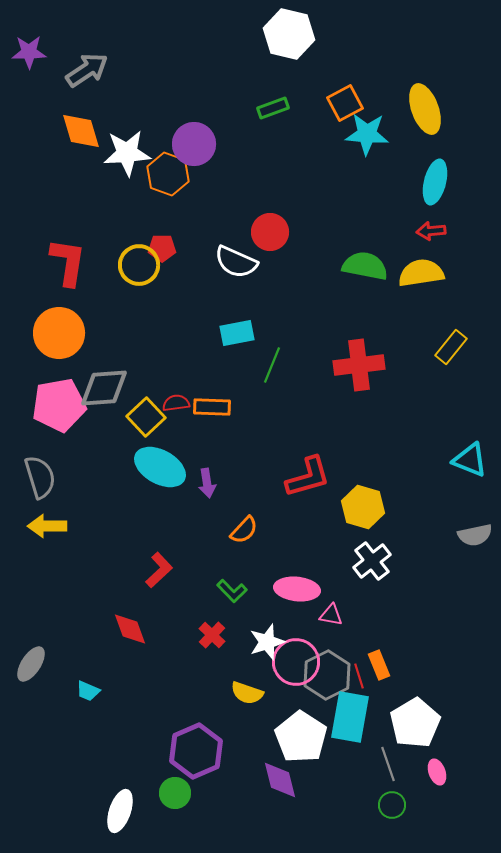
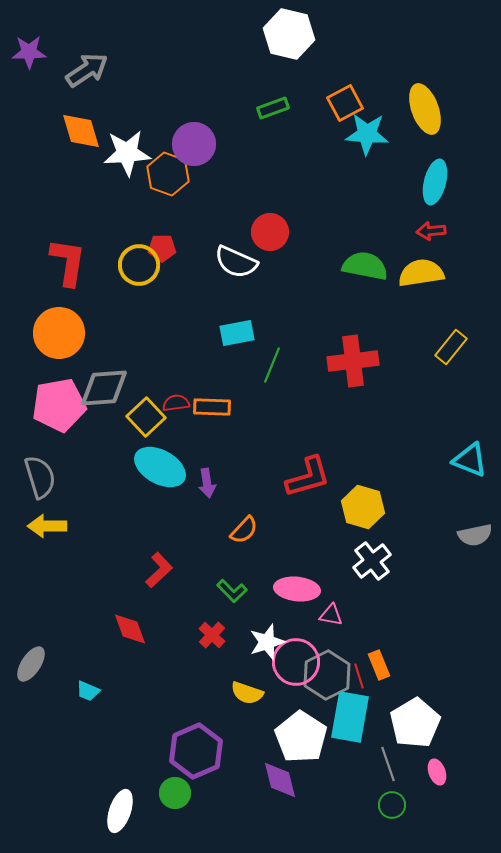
red cross at (359, 365): moved 6 px left, 4 px up
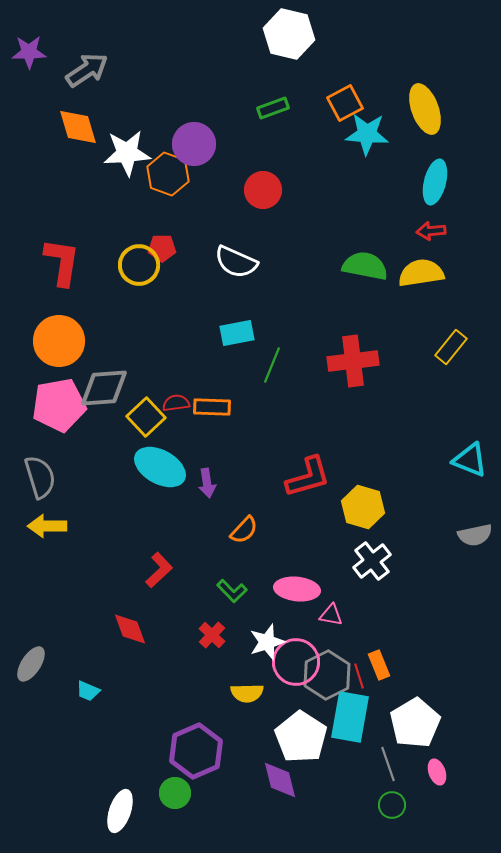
orange diamond at (81, 131): moved 3 px left, 4 px up
red circle at (270, 232): moved 7 px left, 42 px up
red L-shape at (68, 262): moved 6 px left
orange circle at (59, 333): moved 8 px down
yellow semicircle at (247, 693): rotated 20 degrees counterclockwise
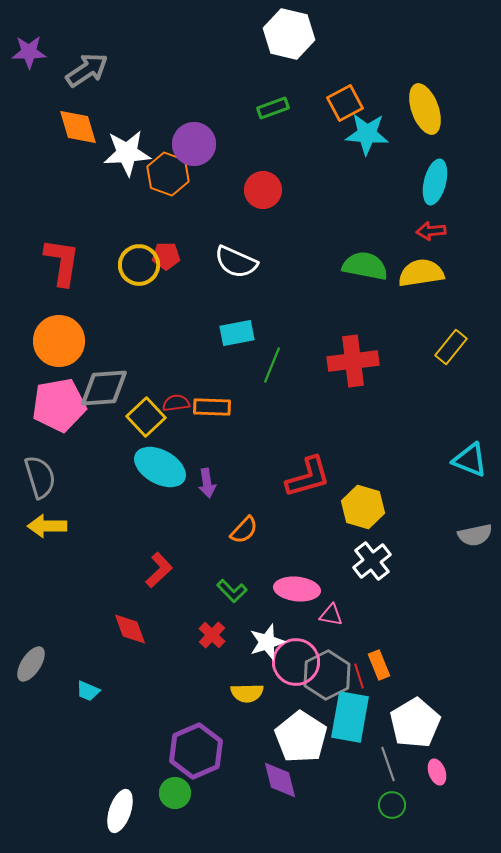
red pentagon at (162, 248): moved 4 px right, 8 px down
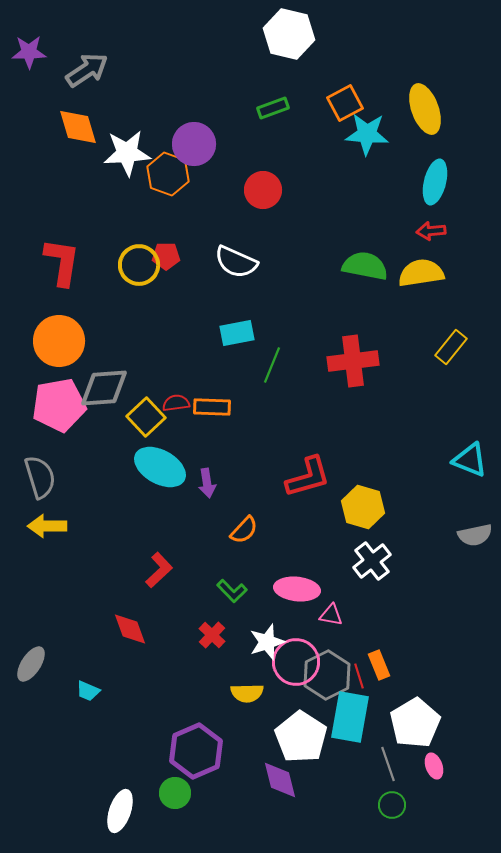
pink ellipse at (437, 772): moved 3 px left, 6 px up
